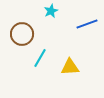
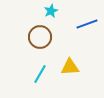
brown circle: moved 18 px right, 3 px down
cyan line: moved 16 px down
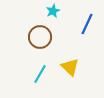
cyan star: moved 2 px right
blue line: rotated 45 degrees counterclockwise
yellow triangle: rotated 48 degrees clockwise
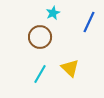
cyan star: moved 2 px down
blue line: moved 2 px right, 2 px up
yellow triangle: moved 1 px down
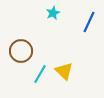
brown circle: moved 19 px left, 14 px down
yellow triangle: moved 6 px left, 3 px down
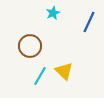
brown circle: moved 9 px right, 5 px up
cyan line: moved 2 px down
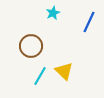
brown circle: moved 1 px right
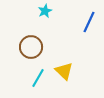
cyan star: moved 8 px left, 2 px up
brown circle: moved 1 px down
cyan line: moved 2 px left, 2 px down
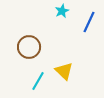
cyan star: moved 17 px right
brown circle: moved 2 px left
cyan line: moved 3 px down
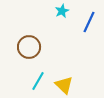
yellow triangle: moved 14 px down
